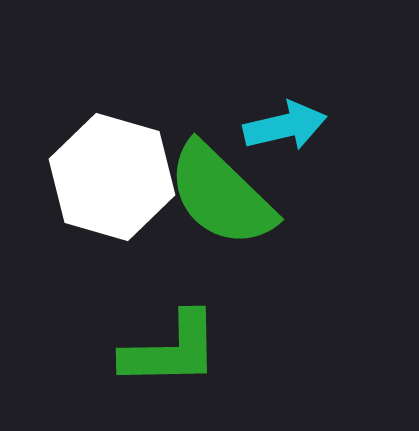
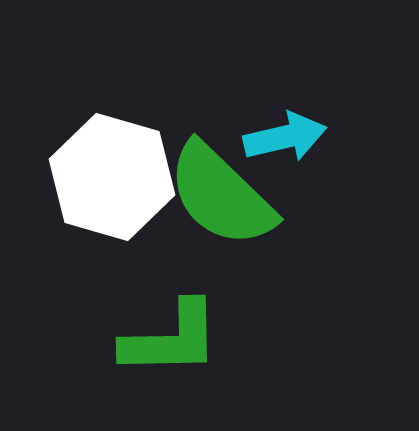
cyan arrow: moved 11 px down
green L-shape: moved 11 px up
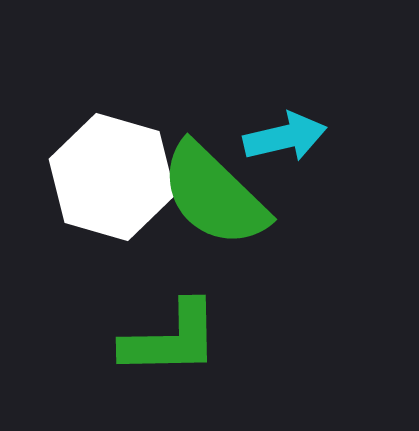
green semicircle: moved 7 px left
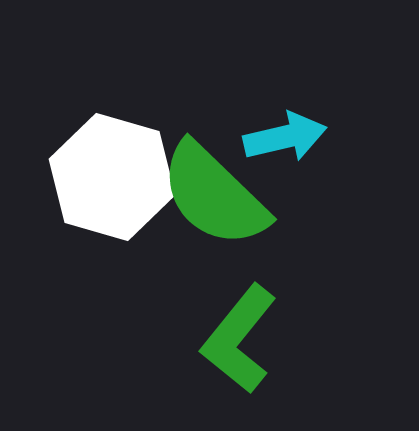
green L-shape: moved 68 px right; rotated 130 degrees clockwise
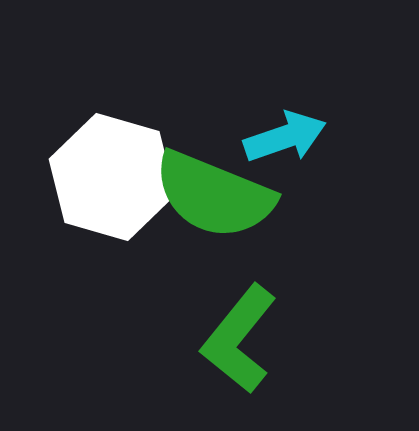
cyan arrow: rotated 6 degrees counterclockwise
green semicircle: rotated 22 degrees counterclockwise
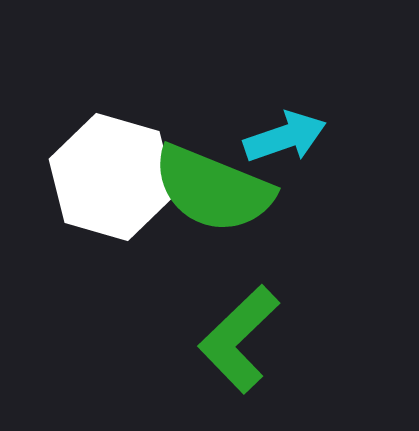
green semicircle: moved 1 px left, 6 px up
green L-shape: rotated 7 degrees clockwise
